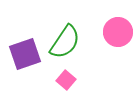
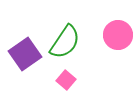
pink circle: moved 3 px down
purple square: rotated 16 degrees counterclockwise
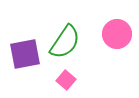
pink circle: moved 1 px left, 1 px up
purple square: rotated 24 degrees clockwise
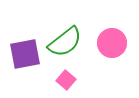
pink circle: moved 5 px left, 9 px down
green semicircle: rotated 18 degrees clockwise
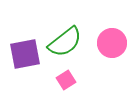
pink square: rotated 18 degrees clockwise
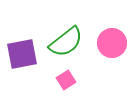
green semicircle: moved 1 px right
purple square: moved 3 px left
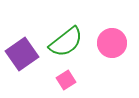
purple square: rotated 24 degrees counterclockwise
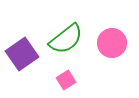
green semicircle: moved 3 px up
